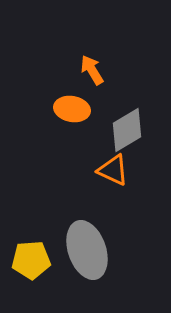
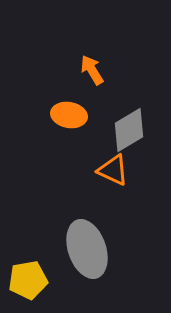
orange ellipse: moved 3 px left, 6 px down
gray diamond: moved 2 px right
gray ellipse: moved 1 px up
yellow pentagon: moved 3 px left, 20 px down; rotated 6 degrees counterclockwise
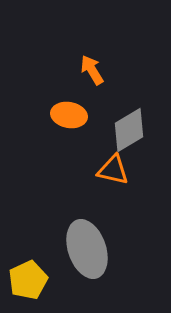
orange triangle: rotated 12 degrees counterclockwise
yellow pentagon: rotated 15 degrees counterclockwise
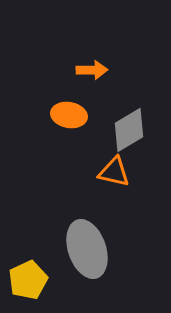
orange arrow: rotated 120 degrees clockwise
orange triangle: moved 1 px right, 2 px down
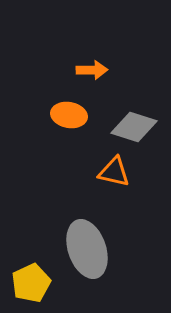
gray diamond: moved 5 px right, 3 px up; rotated 48 degrees clockwise
yellow pentagon: moved 3 px right, 3 px down
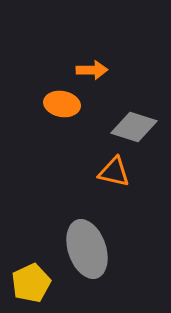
orange ellipse: moved 7 px left, 11 px up
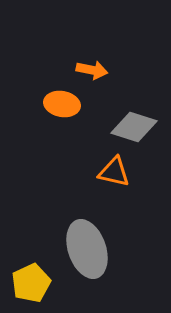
orange arrow: rotated 12 degrees clockwise
